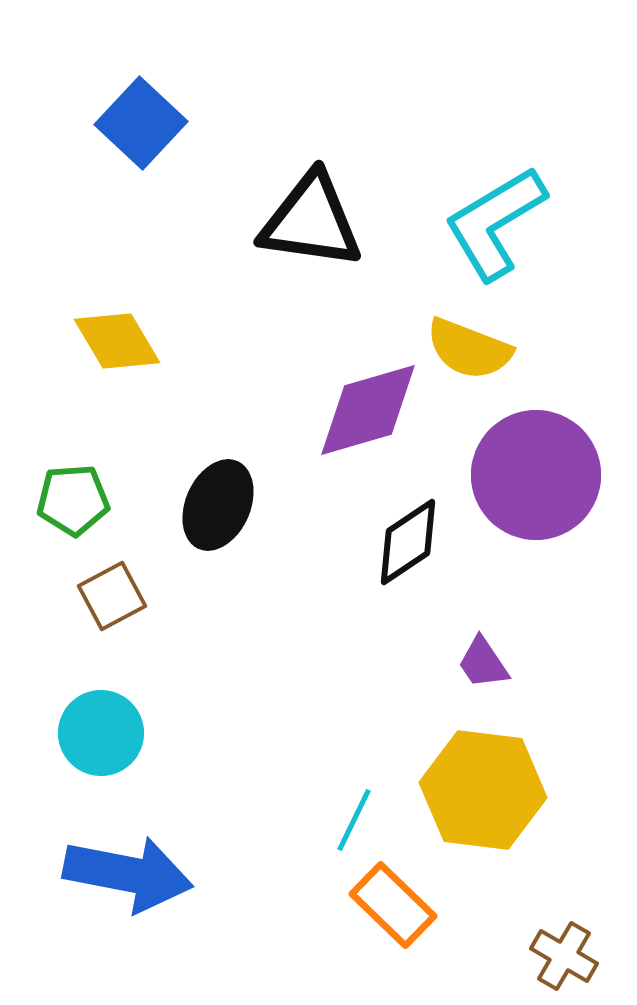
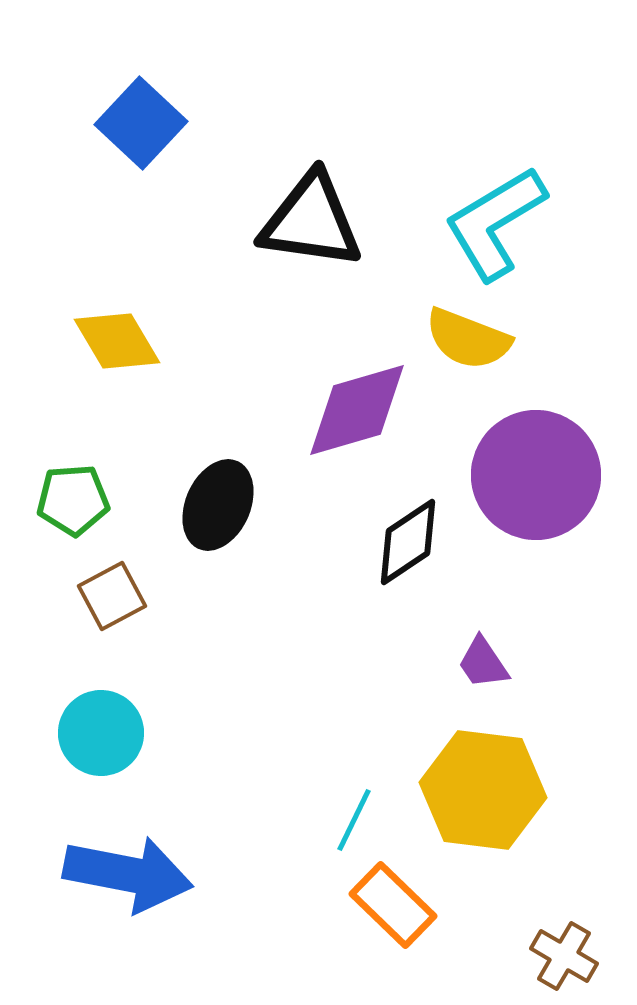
yellow semicircle: moved 1 px left, 10 px up
purple diamond: moved 11 px left
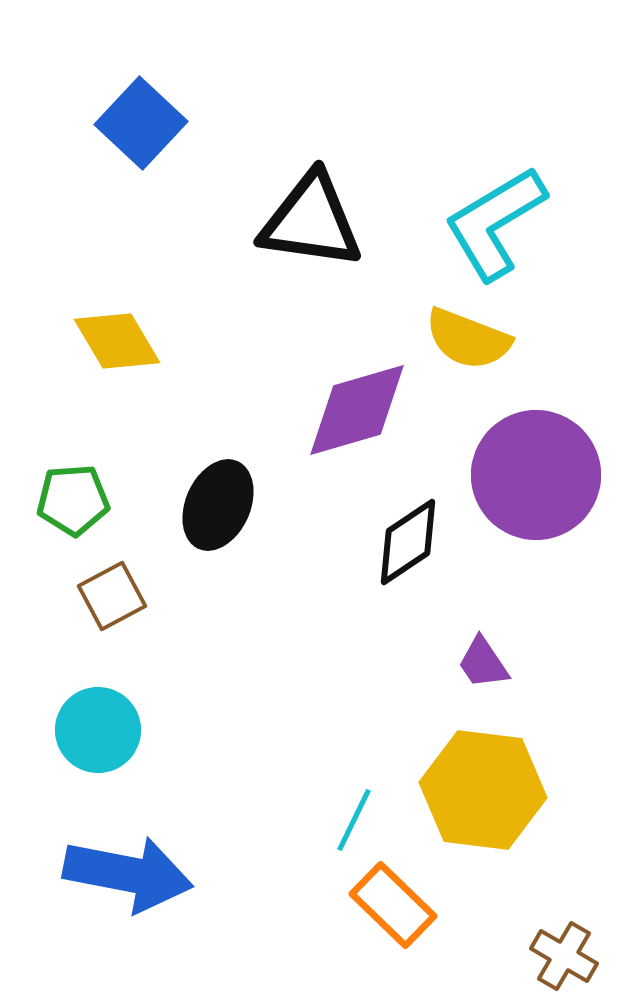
cyan circle: moved 3 px left, 3 px up
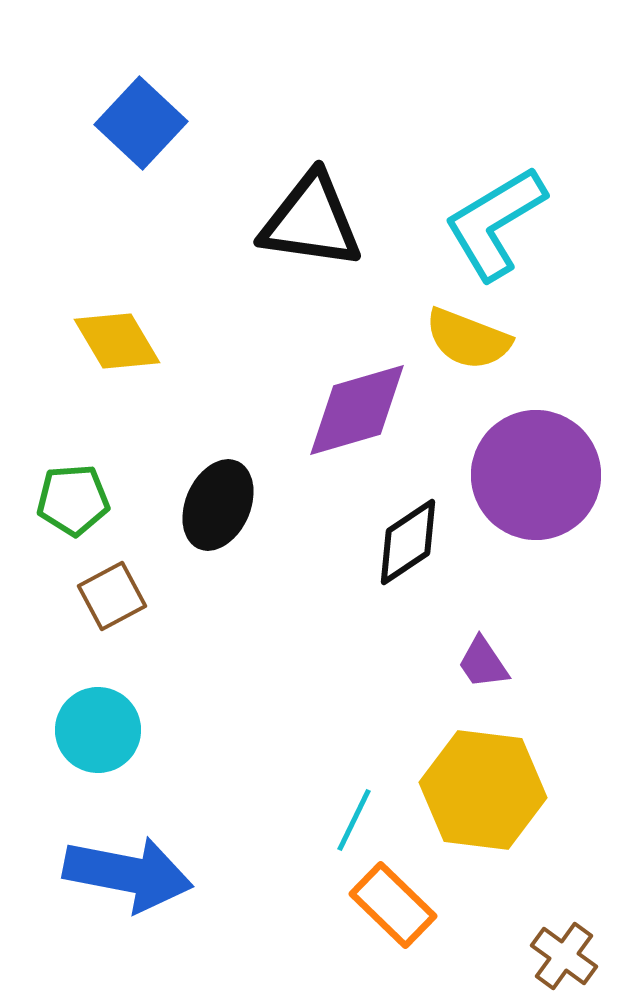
brown cross: rotated 6 degrees clockwise
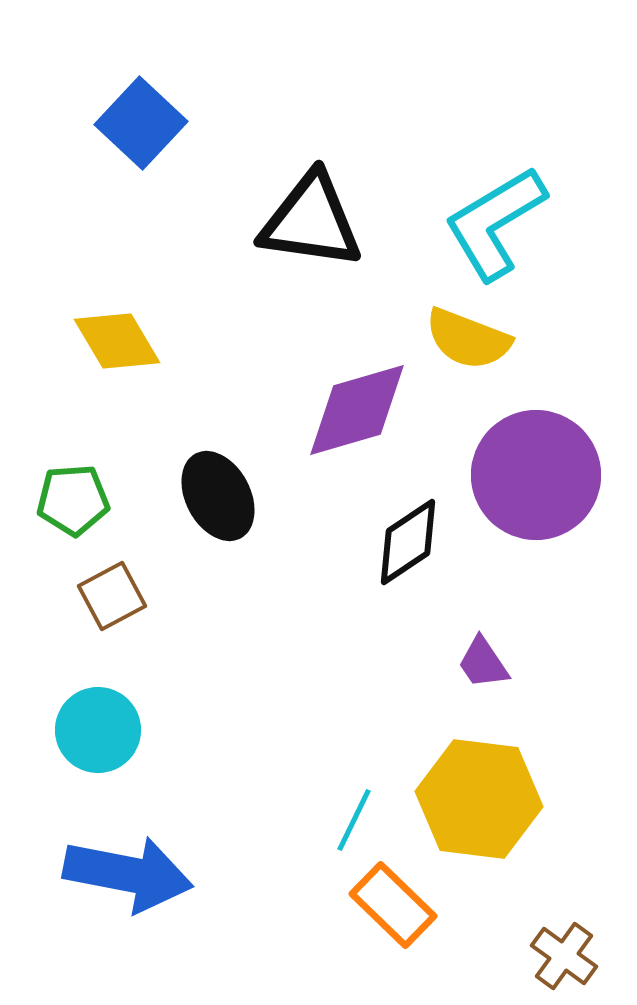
black ellipse: moved 9 px up; rotated 52 degrees counterclockwise
yellow hexagon: moved 4 px left, 9 px down
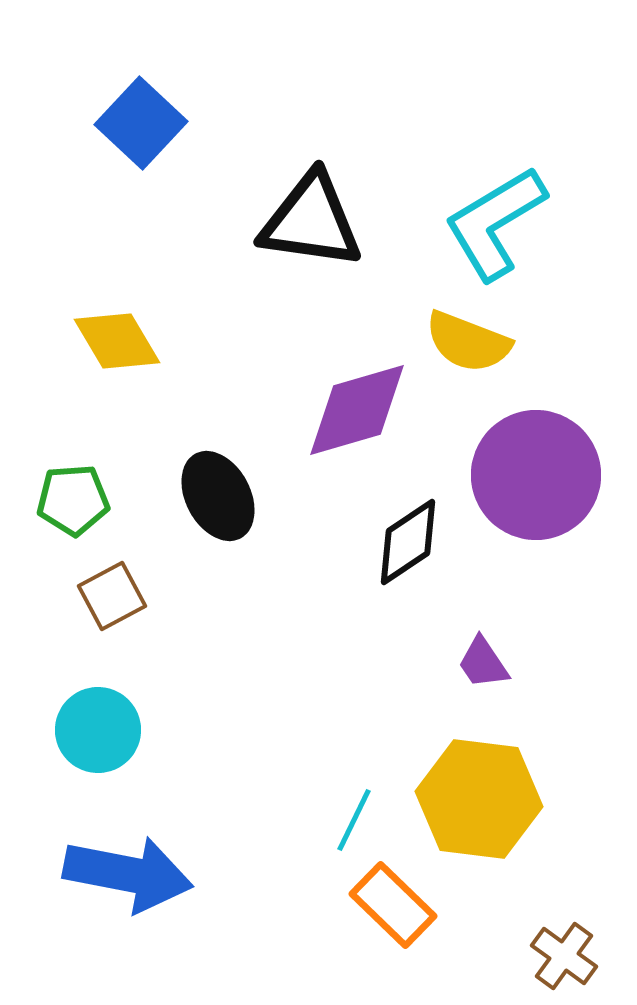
yellow semicircle: moved 3 px down
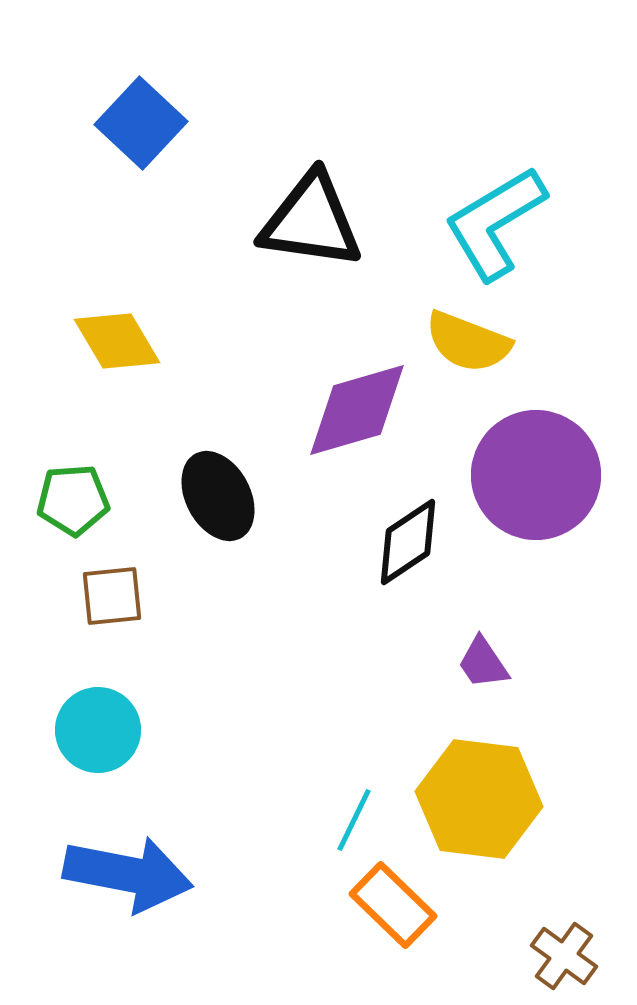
brown square: rotated 22 degrees clockwise
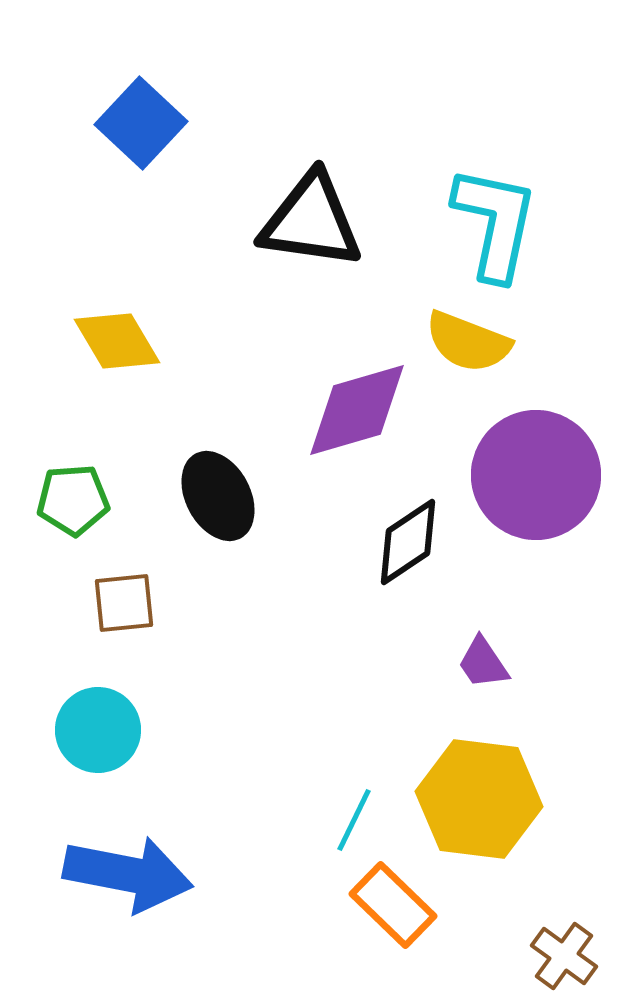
cyan L-shape: rotated 133 degrees clockwise
brown square: moved 12 px right, 7 px down
